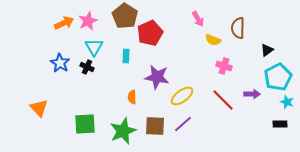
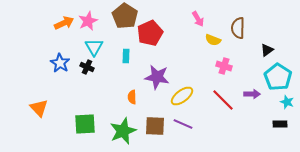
cyan pentagon: rotated 12 degrees counterclockwise
purple line: rotated 66 degrees clockwise
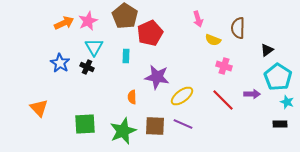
pink arrow: rotated 14 degrees clockwise
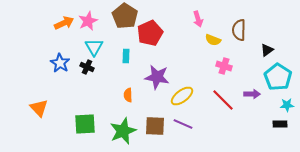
brown semicircle: moved 1 px right, 2 px down
orange semicircle: moved 4 px left, 2 px up
cyan star: moved 3 px down; rotated 24 degrees counterclockwise
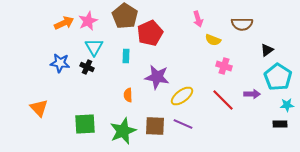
brown semicircle: moved 3 px right, 6 px up; rotated 90 degrees counterclockwise
blue star: rotated 24 degrees counterclockwise
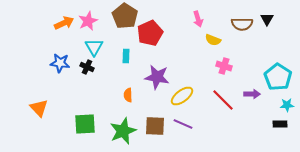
black triangle: moved 31 px up; rotated 24 degrees counterclockwise
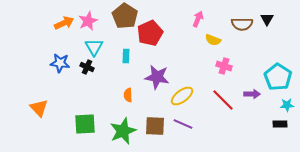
pink arrow: rotated 140 degrees counterclockwise
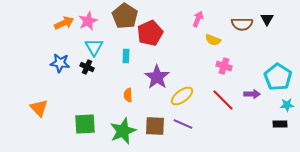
purple star: rotated 25 degrees clockwise
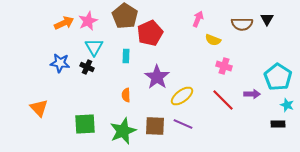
orange semicircle: moved 2 px left
cyan star: rotated 24 degrees clockwise
black rectangle: moved 2 px left
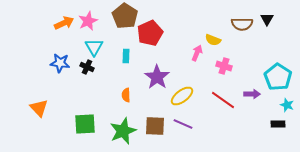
pink arrow: moved 1 px left, 34 px down
red line: rotated 10 degrees counterclockwise
